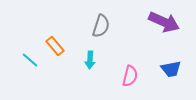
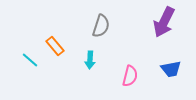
purple arrow: rotated 92 degrees clockwise
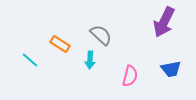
gray semicircle: moved 9 px down; rotated 65 degrees counterclockwise
orange rectangle: moved 5 px right, 2 px up; rotated 18 degrees counterclockwise
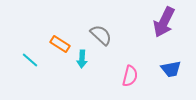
cyan arrow: moved 8 px left, 1 px up
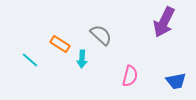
blue trapezoid: moved 5 px right, 12 px down
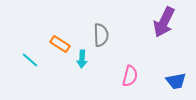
gray semicircle: rotated 45 degrees clockwise
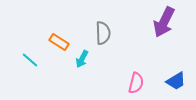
gray semicircle: moved 2 px right, 2 px up
orange rectangle: moved 1 px left, 2 px up
cyan arrow: rotated 24 degrees clockwise
pink semicircle: moved 6 px right, 7 px down
blue trapezoid: rotated 20 degrees counterclockwise
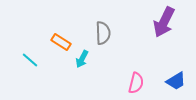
orange rectangle: moved 2 px right
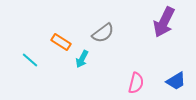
gray semicircle: rotated 55 degrees clockwise
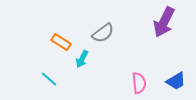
cyan line: moved 19 px right, 19 px down
pink semicircle: moved 3 px right; rotated 20 degrees counterclockwise
